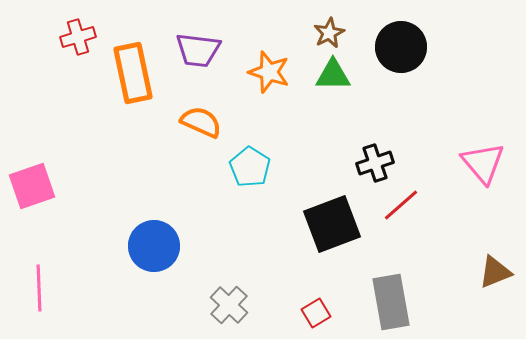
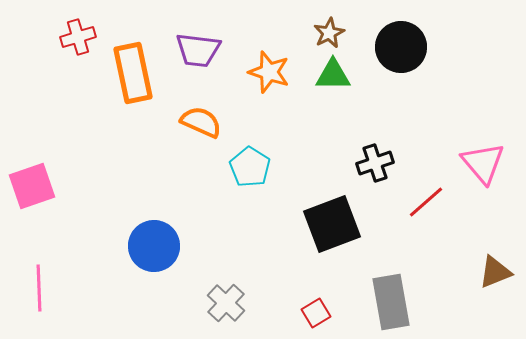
red line: moved 25 px right, 3 px up
gray cross: moved 3 px left, 2 px up
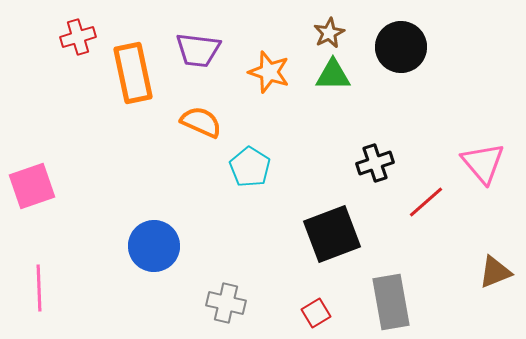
black square: moved 10 px down
gray cross: rotated 30 degrees counterclockwise
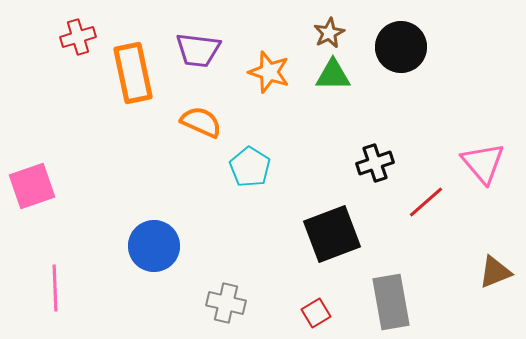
pink line: moved 16 px right
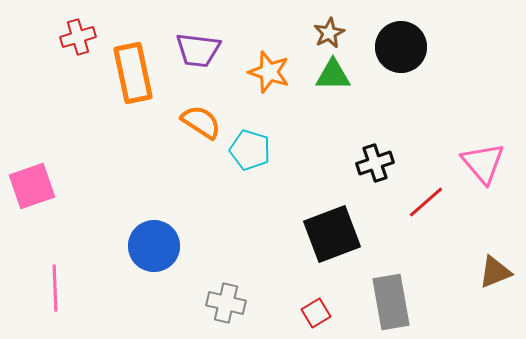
orange semicircle: rotated 9 degrees clockwise
cyan pentagon: moved 17 px up; rotated 15 degrees counterclockwise
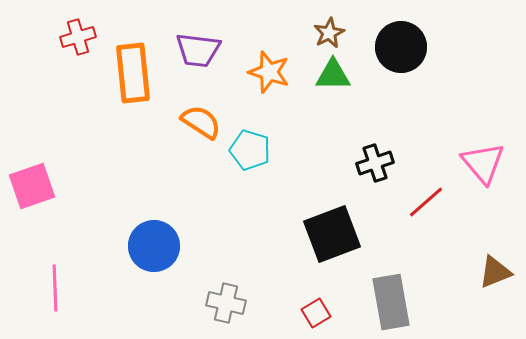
orange rectangle: rotated 6 degrees clockwise
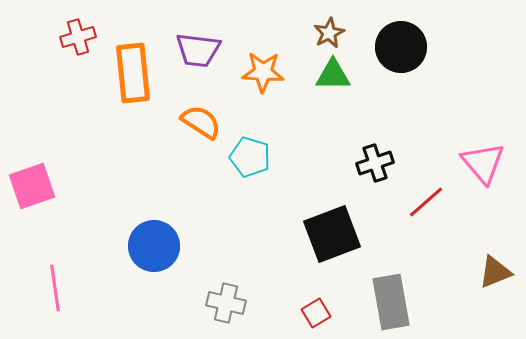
orange star: moved 6 px left; rotated 15 degrees counterclockwise
cyan pentagon: moved 7 px down
pink line: rotated 6 degrees counterclockwise
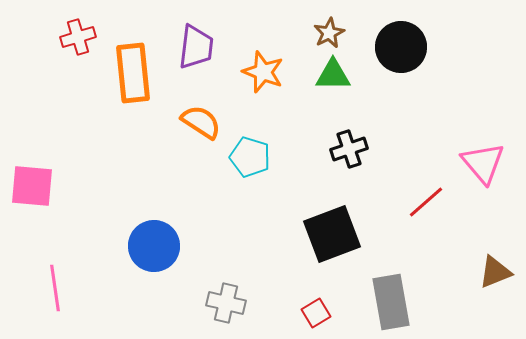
purple trapezoid: moved 2 px left, 3 px up; rotated 90 degrees counterclockwise
orange star: rotated 18 degrees clockwise
black cross: moved 26 px left, 14 px up
pink square: rotated 24 degrees clockwise
